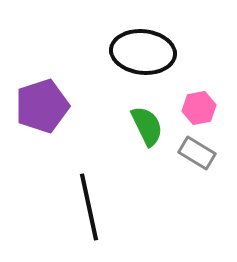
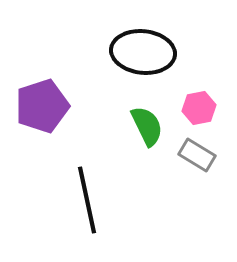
gray rectangle: moved 2 px down
black line: moved 2 px left, 7 px up
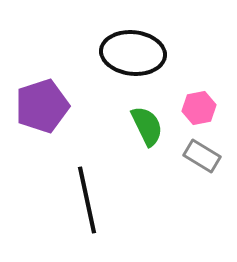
black ellipse: moved 10 px left, 1 px down
gray rectangle: moved 5 px right, 1 px down
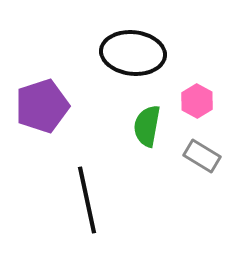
pink hexagon: moved 2 px left, 7 px up; rotated 20 degrees counterclockwise
green semicircle: rotated 144 degrees counterclockwise
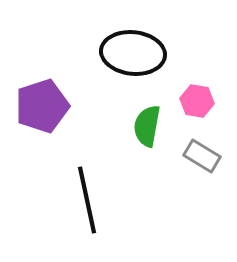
pink hexagon: rotated 20 degrees counterclockwise
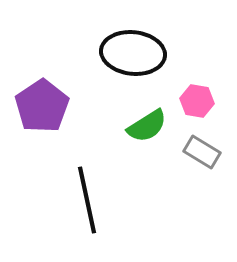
purple pentagon: rotated 16 degrees counterclockwise
green semicircle: rotated 132 degrees counterclockwise
gray rectangle: moved 4 px up
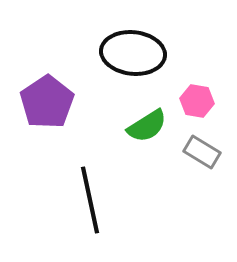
purple pentagon: moved 5 px right, 4 px up
black line: moved 3 px right
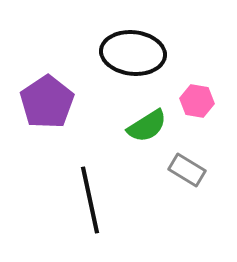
gray rectangle: moved 15 px left, 18 px down
